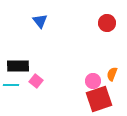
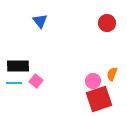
cyan line: moved 3 px right, 2 px up
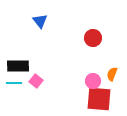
red circle: moved 14 px left, 15 px down
red square: rotated 24 degrees clockwise
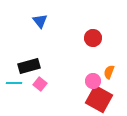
black rectangle: moved 11 px right; rotated 15 degrees counterclockwise
orange semicircle: moved 3 px left, 2 px up
pink square: moved 4 px right, 3 px down
red square: rotated 24 degrees clockwise
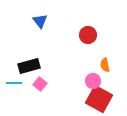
red circle: moved 5 px left, 3 px up
orange semicircle: moved 4 px left, 7 px up; rotated 32 degrees counterclockwise
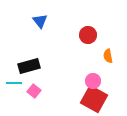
orange semicircle: moved 3 px right, 9 px up
pink square: moved 6 px left, 7 px down
red square: moved 5 px left
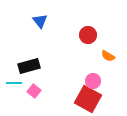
orange semicircle: rotated 48 degrees counterclockwise
red square: moved 6 px left
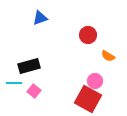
blue triangle: moved 3 px up; rotated 49 degrees clockwise
pink circle: moved 2 px right
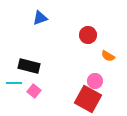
black rectangle: rotated 30 degrees clockwise
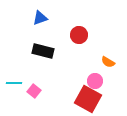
red circle: moved 9 px left
orange semicircle: moved 6 px down
black rectangle: moved 14 px right, 15 px up
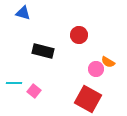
blue triangle: moved 17 px left, 5 px up; rotated 35 degrees clockwise
pink circle: moved 1 px right, 12 px up
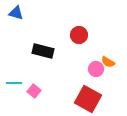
blue triangle: moved 7 px left
